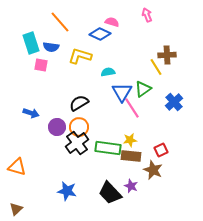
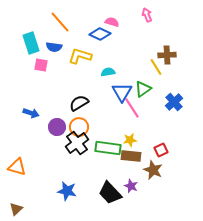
blue semicircle: moved 3 px right
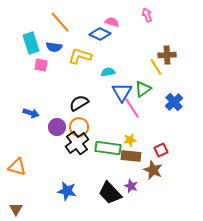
brown triangle: rotated 16 degrees counterclockwise
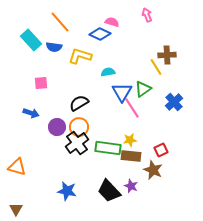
cyan rectangle: moved 3 px up; rotated 25 degrees counterclockwise
pink square: moved 18 px down; rotated 16 degrees counterclockwise
black trapezoid: moved 1 px left, 2 px up
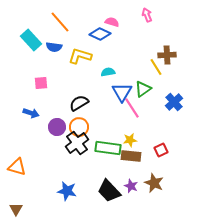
brown star: moved 1 px right, 13 px down
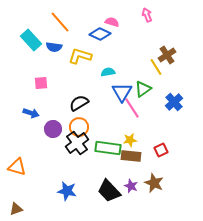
brown cross: rotated 30 degrees counterclockwise
purple circle: moved 4 px left, 2 px down
brown triangle: rotated 40 degrees clockwise
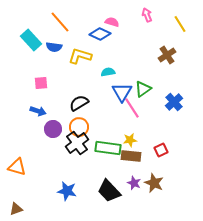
yellow line: moved 24 px right, 43 px up
blue arrow: moved 7 px right, 2 px up
purple star: moved 3 px right, 3 px up
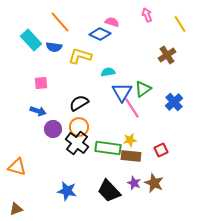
black cross: rotated 15 degrees counterclockwise
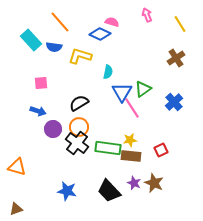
brown cross: moved 9 px right, 3 px down
cyan semicircle: rotated 112 degrees clockwise
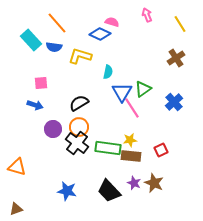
orange line: moved 3 px left, 1 px down
blue arrow: moved 3 px left, 6 px up
